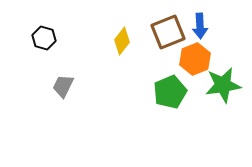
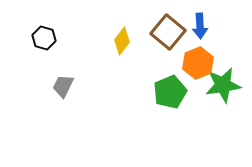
brown square: rotated 28 degrees counterclockwise
orange hexagon: moved 3 px right, 4 px down
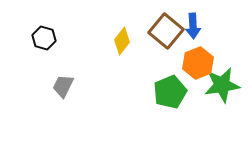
blue arrow: moved 7 px left
brown square: moved 2 px left, 1 px up
green star: moved 1 px left
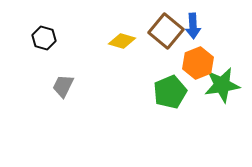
yellow diamond: rotated 68 degrees clockwise
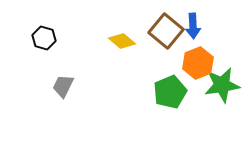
yellow diamond: rotated 24 degrees clockwise
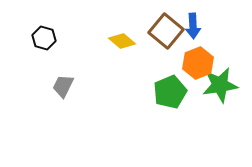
green star: moved 2 px left
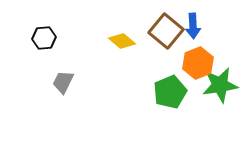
black hexagon: rotated 20 degrees counterclockwise
gray trapezoid: moved 4 px up
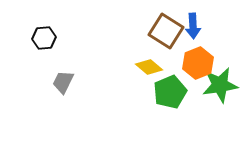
brown square: rotated 8 degrees counterclockwise
yellow diamond: moved 27 px right, 26 px down
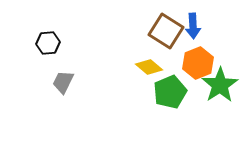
black hexagon: moved 4 px right, 5 px down
green star: rotated 24 degrees counterclockwise
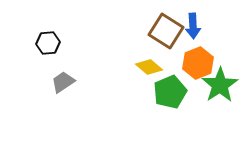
gray trapezoid: rotated 30 degrees clockwise
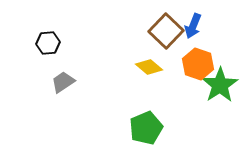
blue arrow: rotated 25 degrees clockwise
brown square: rotated 12 degrees clockwise
orange hexagon: moved 1 px down; rotated 20 degrees counterclockwise
green pentagon: moved 24 px left, 36 px down
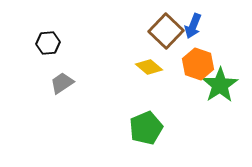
gray trapezoid: moved 1 px left, 1 px down
